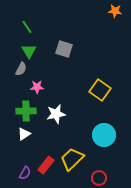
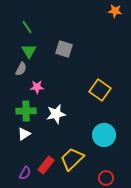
red circle: moved 7 px right
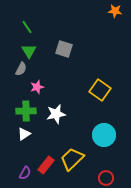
pink star: rotated 16 degrees counterclockwise
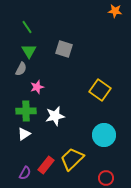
white star: moved 1 px left, 2 px down
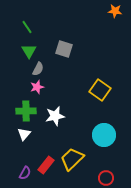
gray semicircle: moved 17 px right
white triangle: rotated 16 degrees counterclockwise
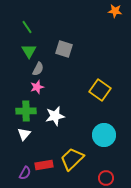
red rectangle: moved 2 px left; rotated 42 degrees clockwise
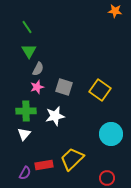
gray square: moved 38 px down
cyan circle: moved 7 px right, 1 px up
red circle: moved 1 px right
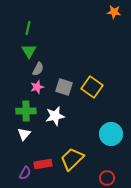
orange star: moved 1 px left, 1 px down
green line: moved 1 px right, 1 px down; rotated 48 degrees clockwise
yellow square: moved 8 px left, 3 px up
red rectangle: moved 1 px left, 1 px up
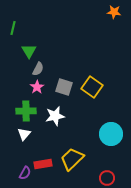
green line: moved 15 px left
pink star: rotated 16 degrees counterclockwise
